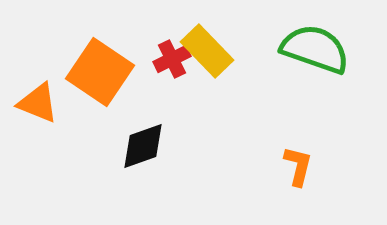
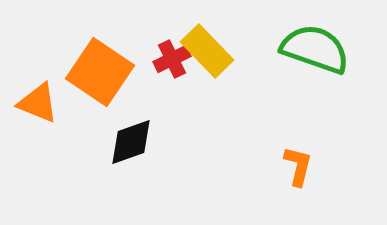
black diamond: moved 12 px left, 4 px up
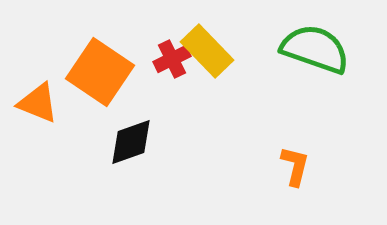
orange L-shape: moved 3 px left
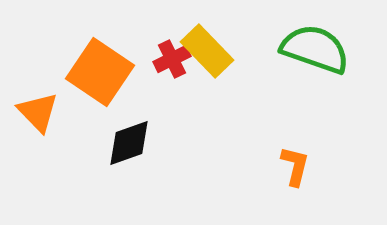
orange triangle: moved 9 px down; rotated 24 degrees clockwise
black diamond: moved 2 px left, 1 px down
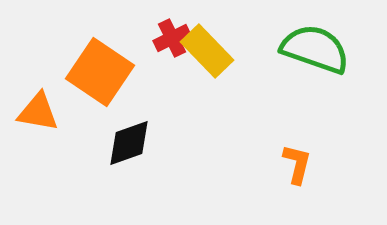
red cross: moved 21 px up
orange triangle: rotated 36 degrees counterclockwise
orange L-shape: moved 2 px right, 2 px up
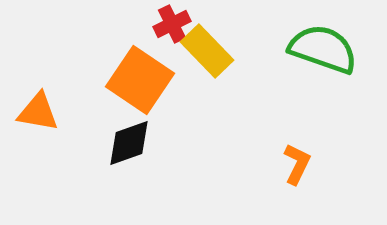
red cross: moved 14 px up
green semicircle: moved 8 px right
orange square: moved 40 px right, 8 px down
orange L-shape: rotated 12 degrees clockwise
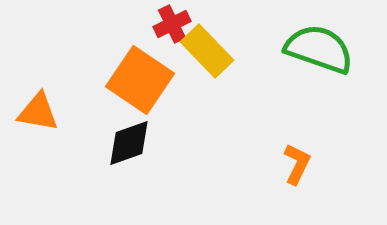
green semicircle: moved 4 px left
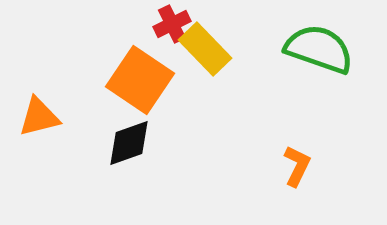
yellow rectangle: moved 2 px left, 2 px up
orange triangle: moved 1 px right, 5 px down; rotated 24 degrees counterclockwise
orange L-shape: moved 2 px down
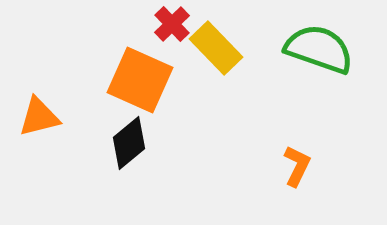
red cross: rotated 18 degrees counterclockwise
yellow rectangle: moved 11 px right, 1 px up
orange square: rotated 10 degrees counterclockwise
black diamond: rotated 20 degrees counterclockwise
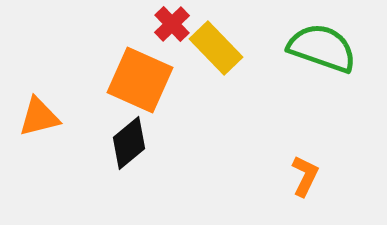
green semicircle: moved 3 px right, 1 px up
orange L-shape: moved 8 px right, 10 px down
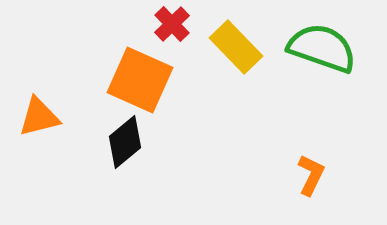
yellow rectangle: moved 20 px right, 1 px up
black diamond: moved 4 px left, 1 px up
orange L-shape: moved 6 px right, 1 px up
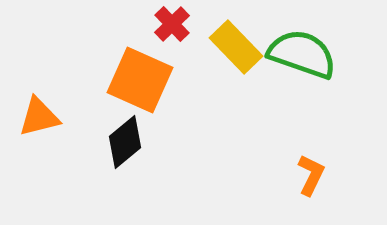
green semicircle: moved 20 px left, 6 px down
